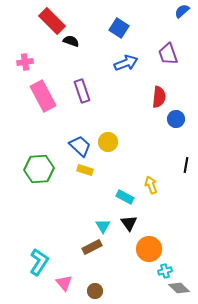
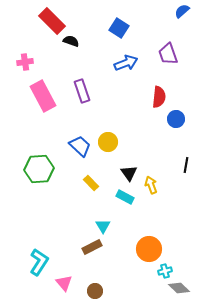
yellow rectangle: moved 6 px right, 13 px down; rotated 28 degrees clockwise
black triangle: moved 50 px up
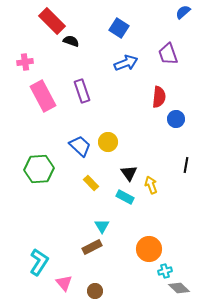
blue semicircle: moved 1 px right, 1 px down
cyan triangle: moved 1 px left
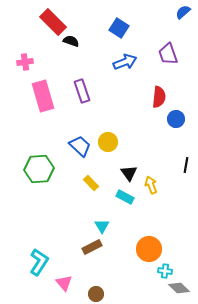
red rectangle: moved 1 px right, 1 px down
blue arrow: moved 1 px left, 1 px up
pink rectangle: rotated 12 degrees clockwise
cyan cross: rotated 24 degrees clockwise
brown circle: moved 1 px right, 3 px down
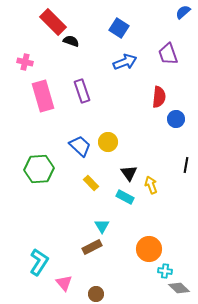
pink cross: rotated 21 degrees clockwise
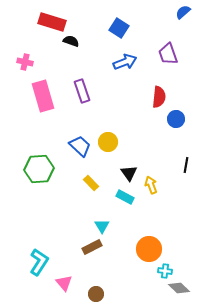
red rectangle: moved 1 px left; rotated 28 degrees counterclockwise
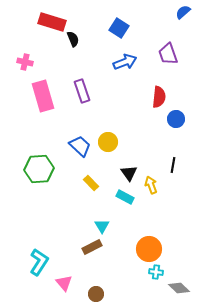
black semicircle: moved 2 px right, 2 px up; rotated 49 degrees clockwise
black line: moved 13 px left
cyan cross: moved 9 px left, 1 px down
